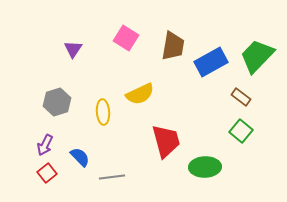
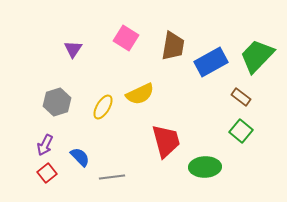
yellow ellipse: moved 5 px up; rotated 35 degrees clockwise
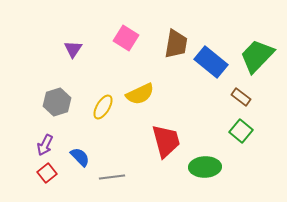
brown trapezoid: moved 3 px right, 2 px up
blue rectangle: rotated 68 degrees clockwise
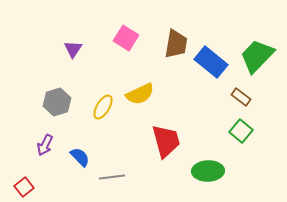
green ellipse: moved 3 px right, 4 px down
red square: moved 23 px left, 14 px down
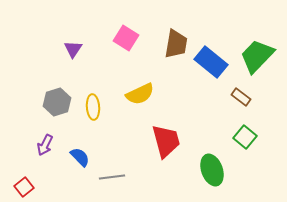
yellow ellipse: moved 10 px left; rotated 35 degrees counterclockwise
green square: moved 4 px right, 6 px down
green ellipse: moved 4 px right, 1 px up; rotated 72 degrees clockwise
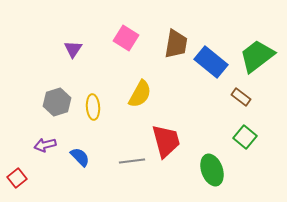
green trapezoid: rotated 9 degrees clockwise
yellow semicircle: rotated 36 degrees counterclockwise
purple arrow: rotated 50 degrees clockwise
gray line: moved 20 px right, 16 px up
red square: moved 7 px left, 9 px up
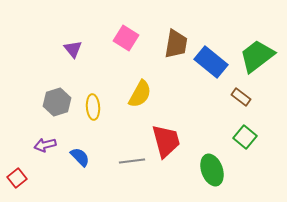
purple triangle: rotated 12 degrees counterclockwise
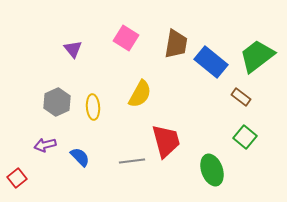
gray hexagon: rotated 8 degrees counterclockwise
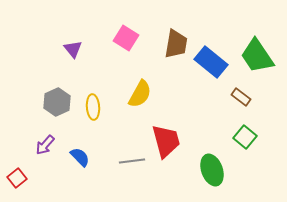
green trapezoid: rotated 87 degrees counterclockwise
purple arrow: rotated 35 degrees counterclockwise
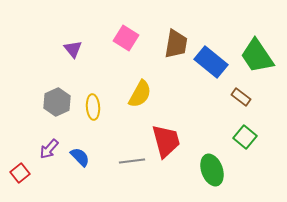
purple arrow: moved 4 px right, 4 px down
red square: moved 3 px right, 5 px up
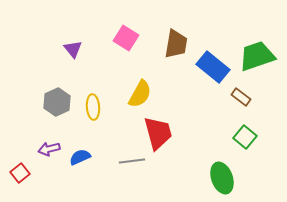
green trapezoid: rotated 105 degrees clockwise
blue rectangle: moved 2 px right, 5 px down
red trapezoid: moved 8 px left, 8 px up
purple arrow: rotated 35 degrees clockwise
blue semicircle: rotated 70 degrees counterclockwise
green ellipse: moved 10 px right, 8 px down
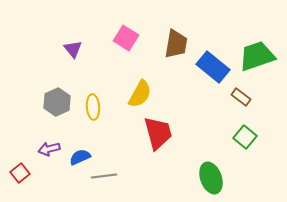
gray line: moved 28 px left, 15 px down
green ellipse: moved 11 px left
